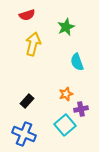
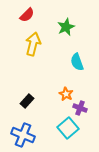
red semicircle: rotated 28 degrees counterclockwise
orange star: rotated 24 degrees counterclockwise
purple cross: moved 1 px left, 1 px up; rotated 32 degrees clockwise
cyan square: moved 3 px right, 3 px down
blue cross: moved 1 px left, 1 px down
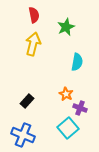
red semicircle: moved 7 px right; rotated 56 degrees counterclockwise
cyan semicircle: rotated 150 degrees counterclockwise
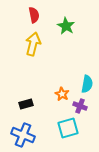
green star: moved 1 px up; rotated 18 degrees counterclockwise
cyan semicircle: moved 10 px right, 22 px down
orange star: moved 4 px left
black rectangle: moved 1 px left, 3 px down; rotated 32 degrees clockwise
purple cross: moved 2 px up
cyan square: rotated 25 degrees clockwise
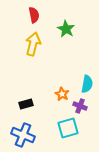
green star: moved 3 px down
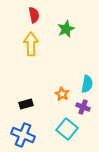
green star: rotated 18 degrees clockwise
yellow arrow: moved 2 px left; rotated 15 degrees counterclockwise
purple cross: moved 3 px right, 1 px down
cyan square: moved 1 px left, 1 px down; rotated 35 degrees counterclockwise
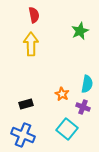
green star: moved 14 px right, 2 px down
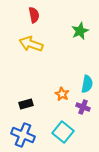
yellow arrow: rotated 70 degrees counterclockwise
cyan square: moved 4 px left, 3 px down
